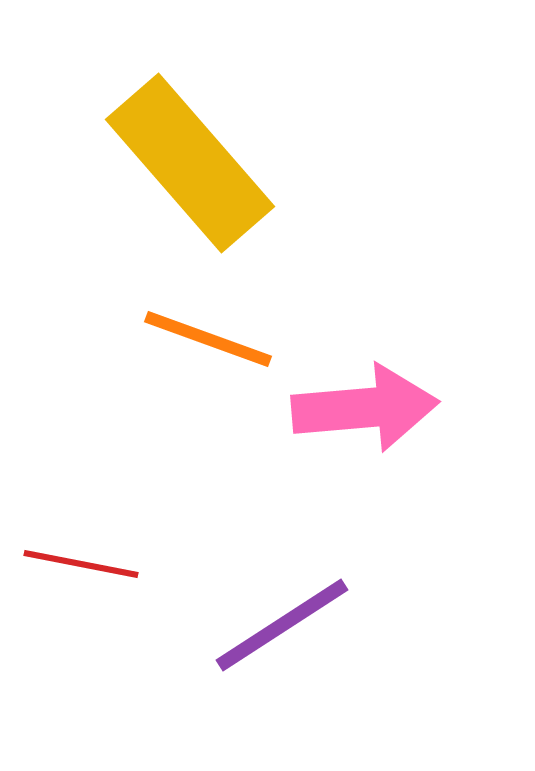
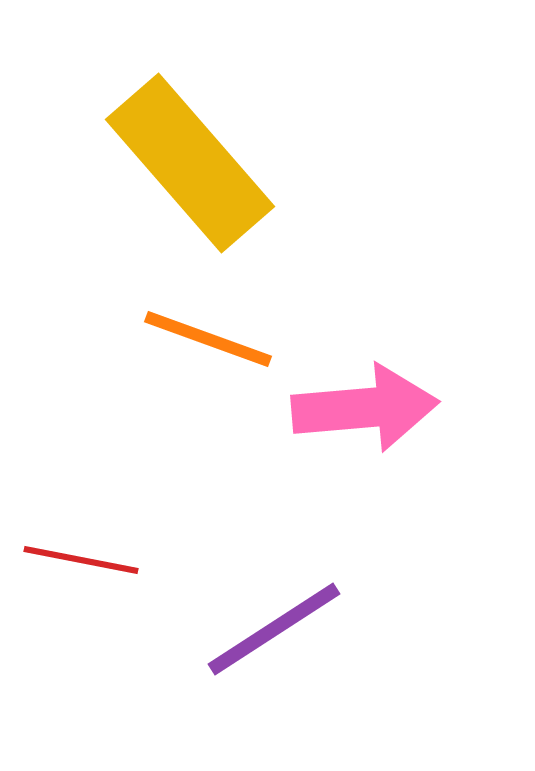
red line: moved 4 px up
purple line: moved 8 px left, 4 px down
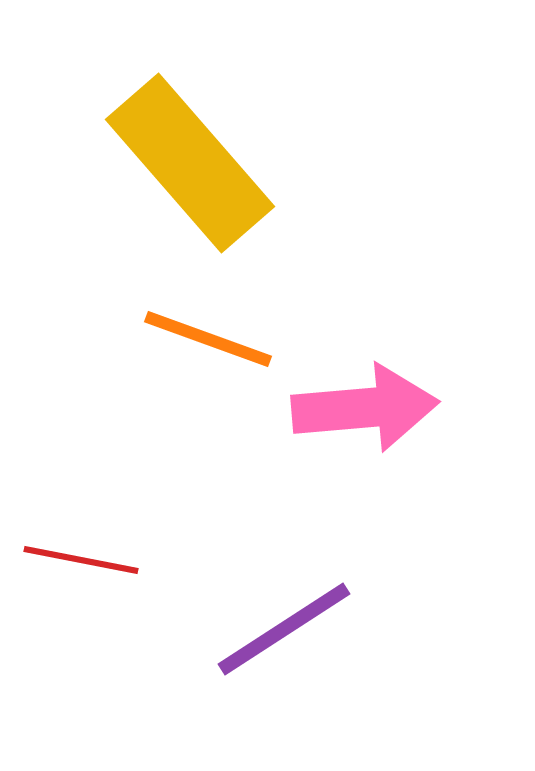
purple line: moved 10 px right
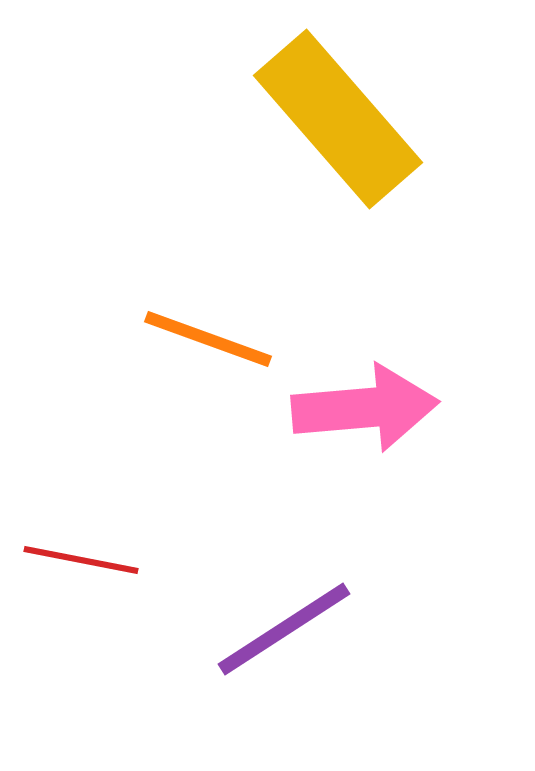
yellow rectangle: moved 148 px right, 44 px up
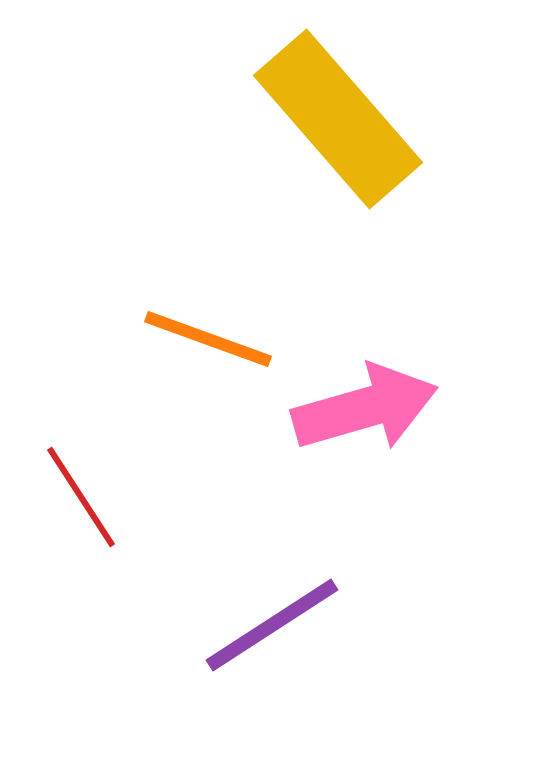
pink arrow: rotated 11 degrees counterclockwise
red line: moved 63 px up; rotated 46 degrees clockwise
purple line: moved 12 px left, 4 px up
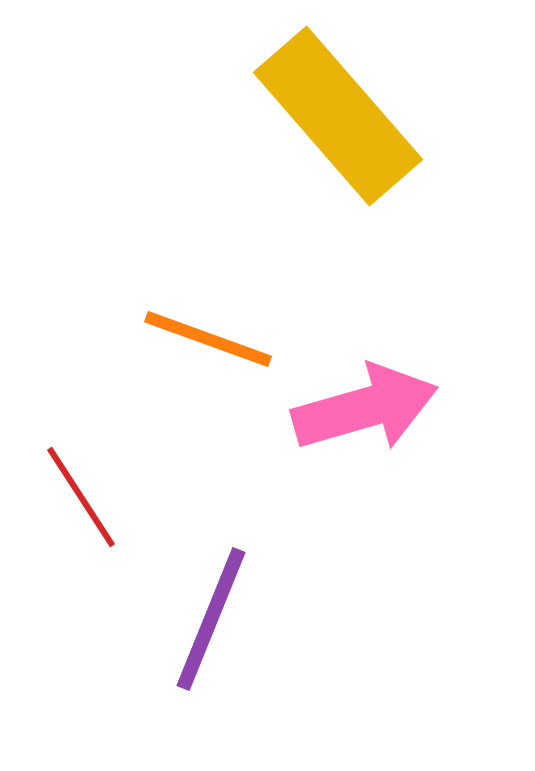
yellow rectangle: moved 3 px up
purple line: moved 61 px left, 6 px up; rotated 35 degrees counterclockwise
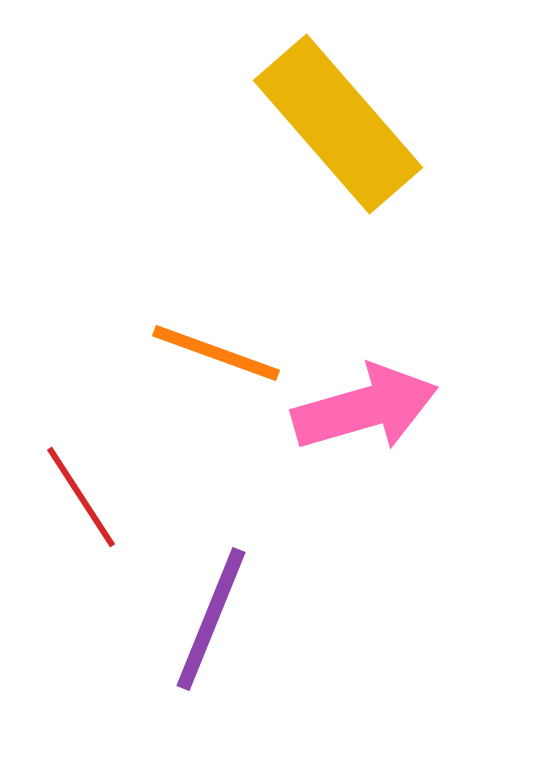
yellow rectangle: moved 8 px down
orange line: moved 8 px right, 14 px down
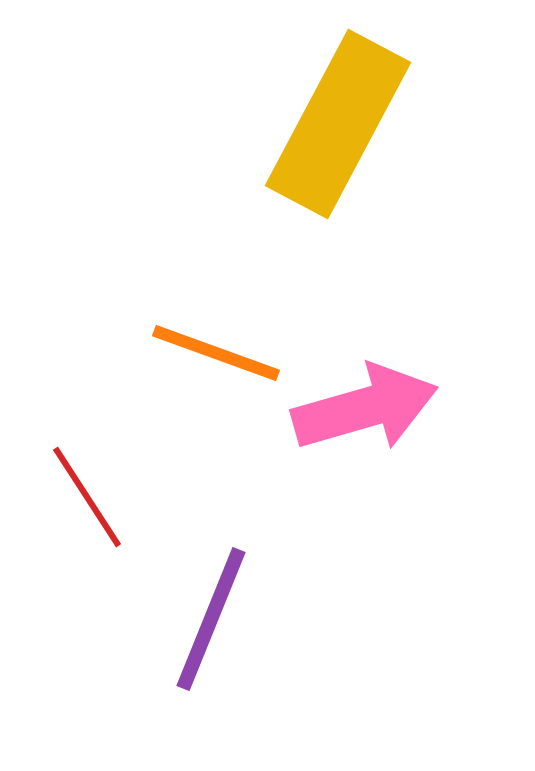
yellow rectangle: rotated 69 degrees clockwise
red line: moved 6 px right
